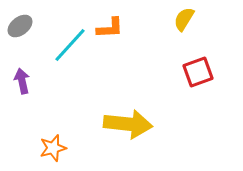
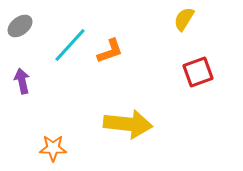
orange L-shape: moved 23 px down; rotated 16 degrees counterclockwise
orange star: rotated 16 degrees clockwise
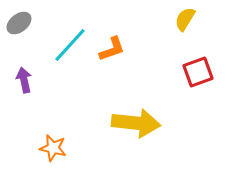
yellow semicircle: moved 1 px right
gray ellipse: moved 1 px left, 3 px up
orange L-shape: moved 2 px right, 2 px up
purple arrow: moved 2 px right, 1 px up
yellow arrow: moved 8 px right, 1 px up
orange star: rotated 12 degrees clockwise
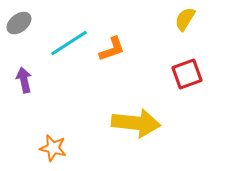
cyan line: moved 1 px left, 2 px up; rotated 15 degrees clockwise
red square: moved 11 px left, 2 px down
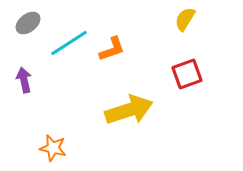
gray ellipse: moved 9 px right
yellow arrow: moved 7 px left, 13 px up; rotated 24 degrees counterclockwise
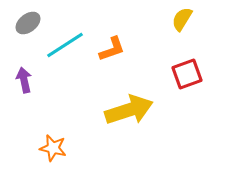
yellow semicircle: moved 3 px left
cyan line: moved 4 px left, 2 px down
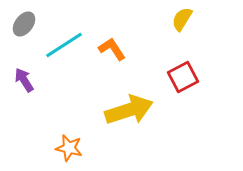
gray ellipse: moved 4 px left, 1 px down; rotated 15 degrees counterclockwise
cyan line: moved 1 px left
orange L-shape: rotated 104 degrees counterclockwise
red square: moved 4 px left, 3 px down; rotated 8 degrees counterclockwise
purple arrow: rotated 20 degrees counterclockwise
orange star: moved 16 px right
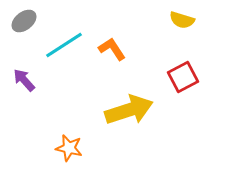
yellow semicircle: moved 1 px down; rotated 105 degrees counterclockwise
gray ellipse: moved 3 px up; rotated 15 degrees clockwise
purple arrow: rotated 10 degrees counterclockwise
